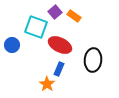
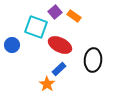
blue rectangle: rotated 24 degrees clockwise
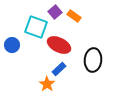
red ellipse: moved 1 px left
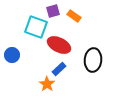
purple square: moved 2 px left, 1 px up; rotated 24 degrees clockwise
blue circle: moved 10 px down
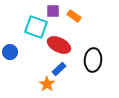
purple square: rotated 16 degrees clockwise
blue circle: moved 2 px left, 3 px up
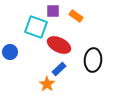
orange rectangle: moved 2 px right
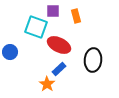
orange rectangle: rotated 40 degrees clockwise
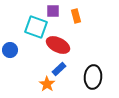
red ellipse: moved 1 px left
blue circle: moved 2 px up
black ellipse: moved 17 px down
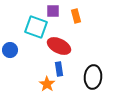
red ellipse: moved 1 px right, 1 px down
blue rectangle: rotated 56 degrees counterclockwise
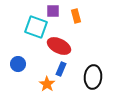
blue circle: moved 8 px right, 14 px down
blue rectangle: moved 2 px right; rotated 32 degrees clockwise
